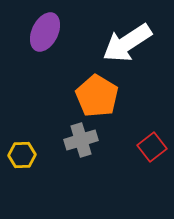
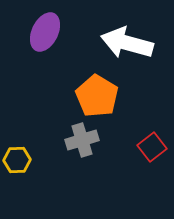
white arrow: rotated 48 degrees clockwise
gray cross: moved 1 px right
yellow hexagon: moved 5 px left, 5 px down
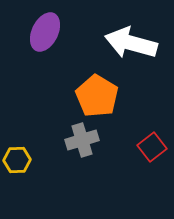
white arrow: moved 4 px right
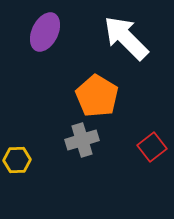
white arrow: moved 5 px left, 5 px up; rotated 30 degrees clockwise
